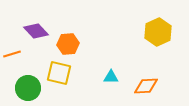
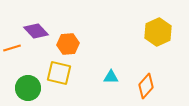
orange line: moved 6 px up
orange diamond: rotated 45 degrees counterclockwise
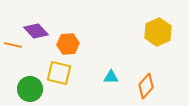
orange line: moved 1 px right, 3 px up; rotated 30 degrees clockwise
green circle: moved 2 px right, 1 px down
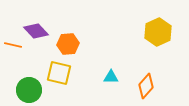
green circle: moved 1 px left, 1 px down
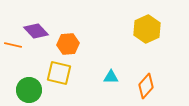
yellow hexagon: moved 11 px left, 3 px up
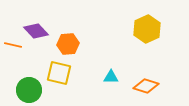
orange diamond: rotated 65 degrees clockwise
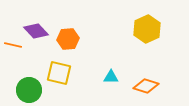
orange hexagon: moved 5 px up
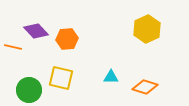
orange hexagon: moved 1 px left
orange line: moved 2 px down
yellow square: moved 2 px right, 5 px down
orange diamond: moved 1 px left, 1 px down
